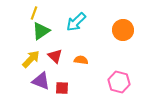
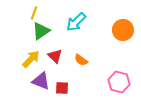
orange semicircle: rotated 152 degrees counterclockwise
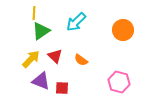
yellow line: rotated 16 degrees counterclockwise
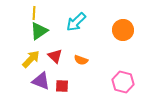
green triangle: moved 2 px left
orange semicircle: rotated 16 degrees counterclockwise
pink hexagon: moved 4 px right
red square: moved 2 px up
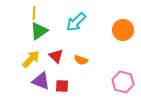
red triangle: moved 1 px right
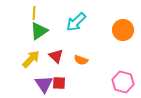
purple triangle: moved 3 px right, 3 px down; rotated 36 degrees clockwise
red square: moved 3 px left, 3 px up
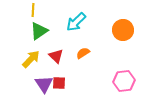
yellow line: moved 1 px left, 3 px up
orange semicircle: moved 2 px right, 7 px up; rotated 128 degrees clockwise
pink hexagon: moved 1 px right, 1 px up; rotated 20 degrees counterclockwise
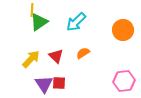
yellow line: moved 1 px left
green triangle: moved 9 px up
